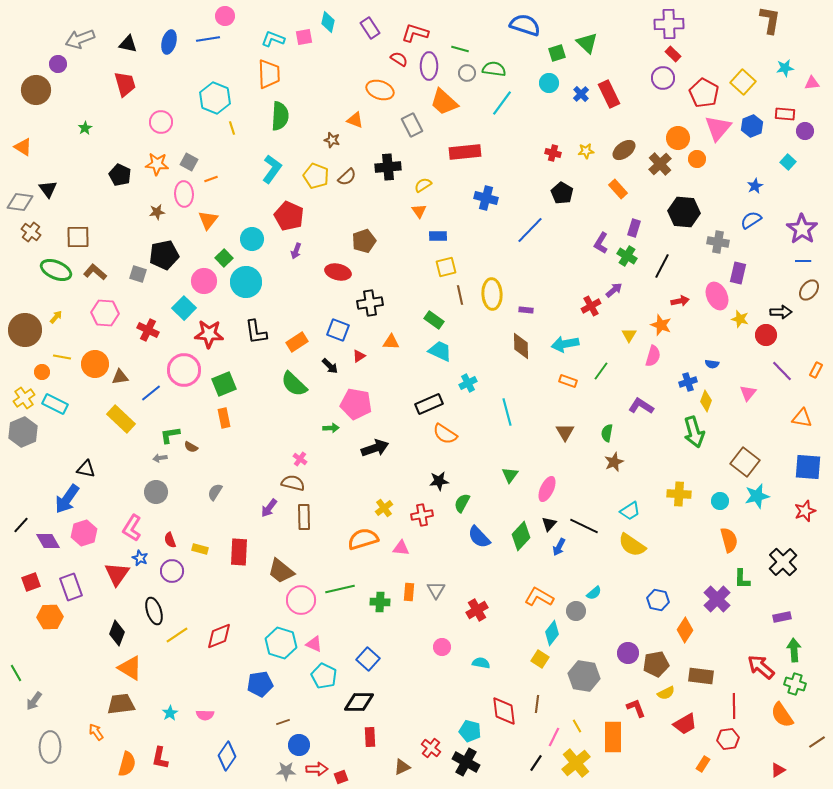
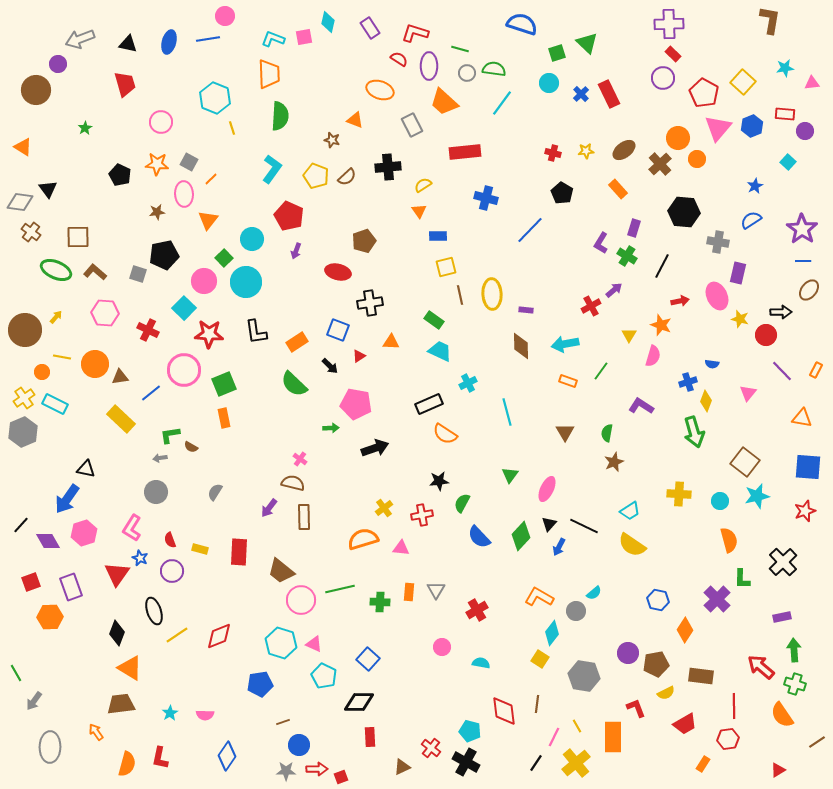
blue semicircle at (525, 25): moved 3 px left, 1 px up
orange line at (211, 179): rotated 24 degrees counterclockwise
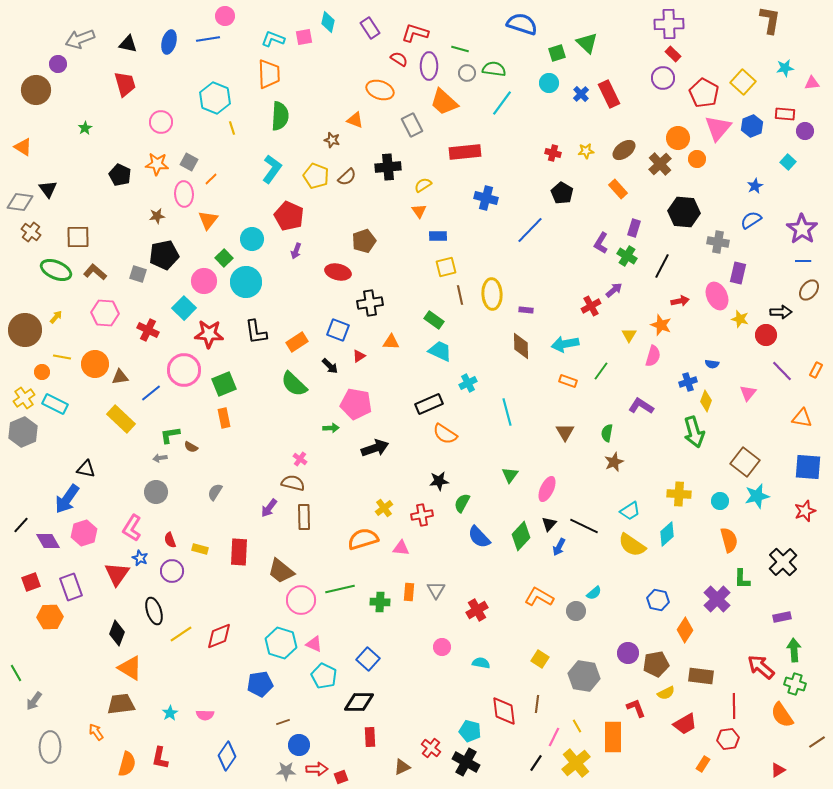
brown star at (157, 212): moved 4 px down
cyan diamond at (552, 633): moved 115 px right, 99 px up; rotated 10 degrees clockwise
yellow line at (177, 635): moved 4 px right, 1 px up
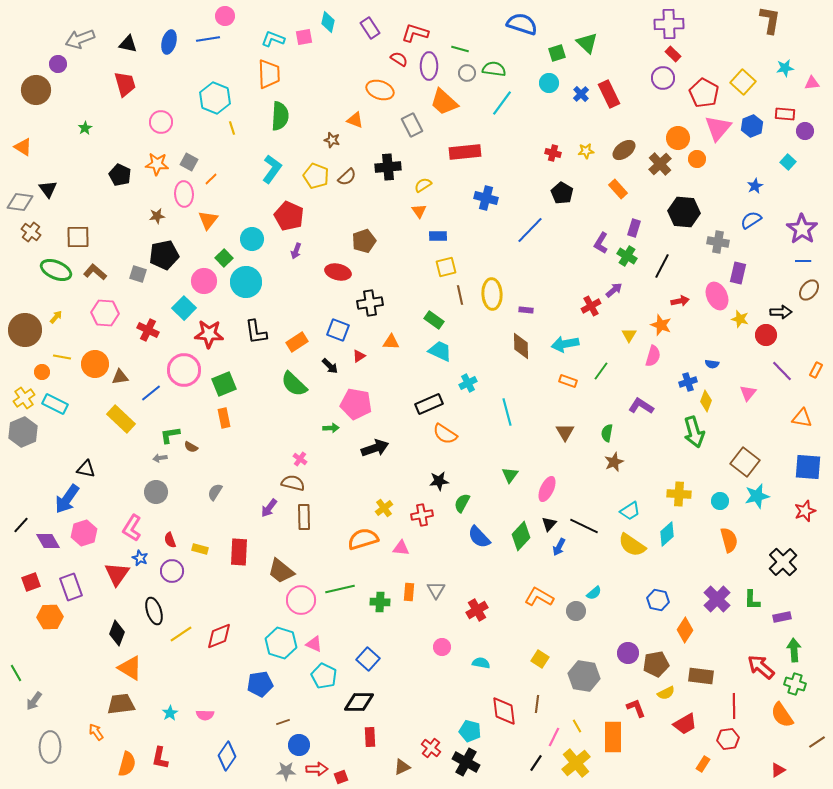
green L-shape at (742, 579): moved 10 px right, 21 px down
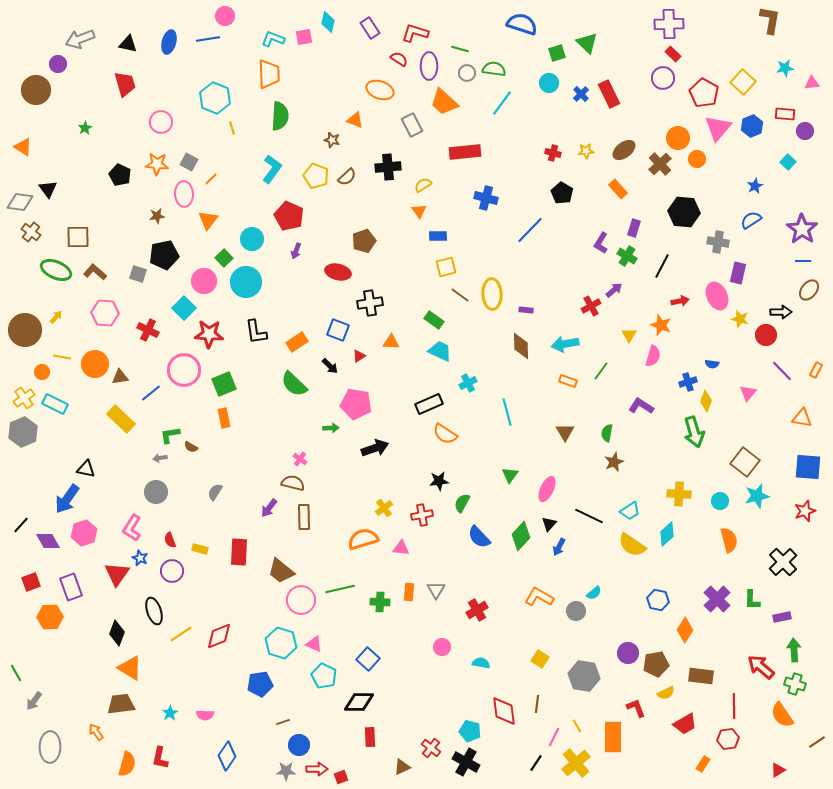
brown line at (460, 295): rotated 42 degrees counterclockwise
black line at (584, 526): moved 5 px right, 10 px up
